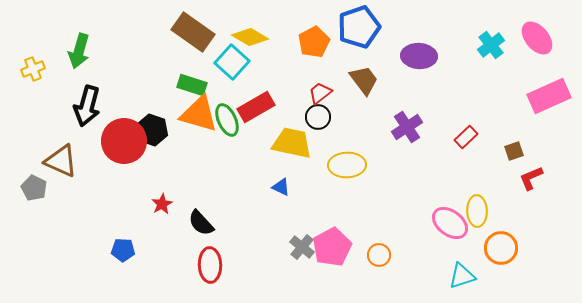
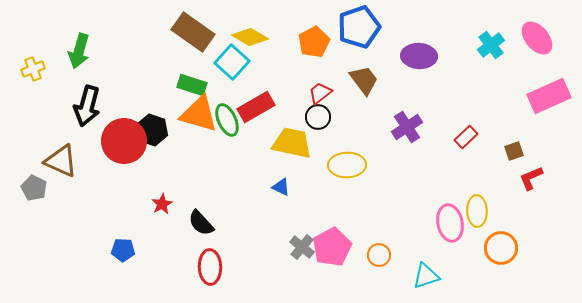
pink ellipse at (450, 223): rotated 42 degrees clockwise
red ellipse at (210, 265): moved 2 px down
cyan triangle at (462, 276): moved 36 px left
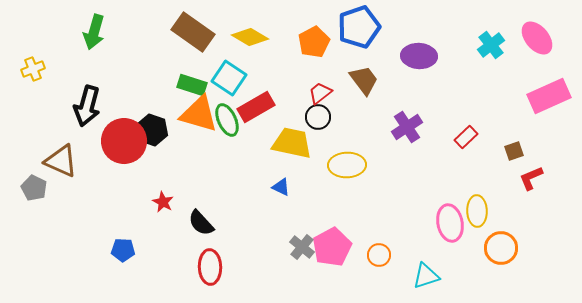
green arrow at (79, 51): moved 15 px right, 19 px up
cyan square at (232, 62): moved 3 px left, 16 px down; rotated 8 degrees counterclockwise
red star at (162, 204): moved 1 px right, 2 px up; rotated 15 degrees counterclockwise
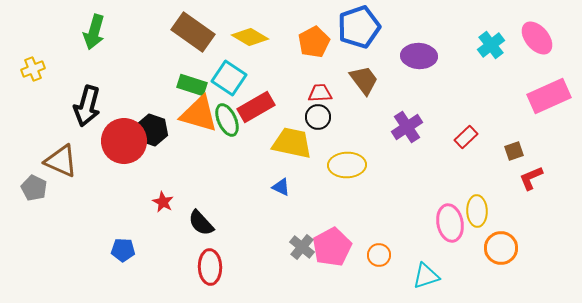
red trapezoid at (320, 93): rotated 35 degrees clockwise
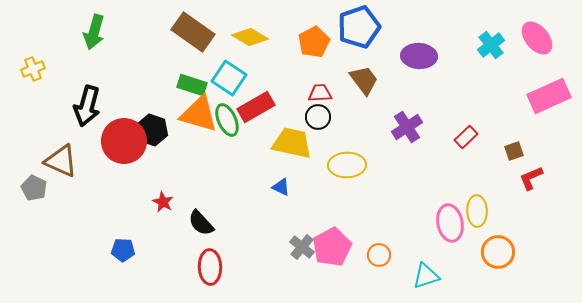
orange circle at (501, 248): moved 3 px left, 4 px down
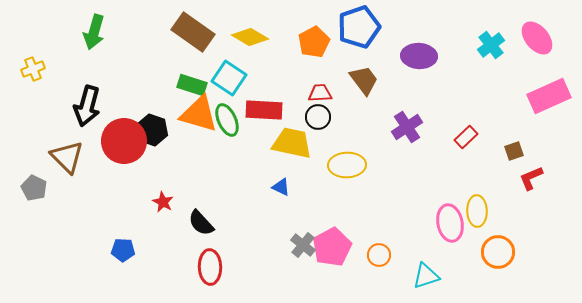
red rectangle at (256, 107): moved 8 px right, 3 px down; rotated 33 degrees clockwise
brown triangle at (61, 161): moved 6 px right, 4 px up; rotated 21 degrees clockwise
gray cross at (302, 247): moved 1 px right, 2 px up
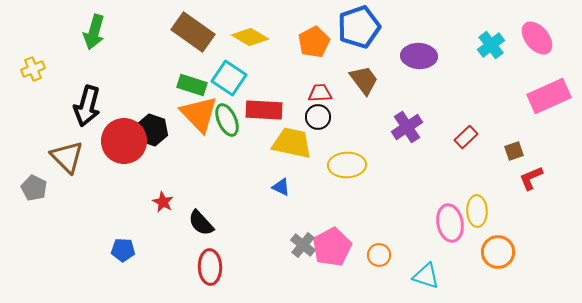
orange triangle at (199, 114): rotated 30 degrees clockwise
cyan triangle at (426, 276): rotated 36 degrees clockwise
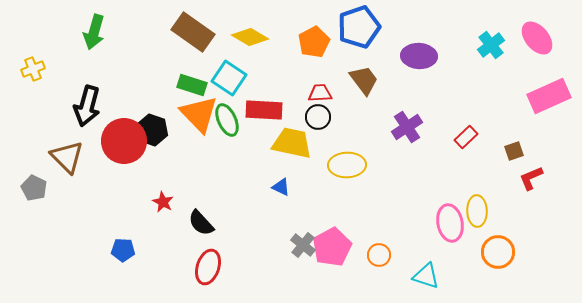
red ellipse at (210, 267): moved 2 px left; rotated 20 degrees clockwise
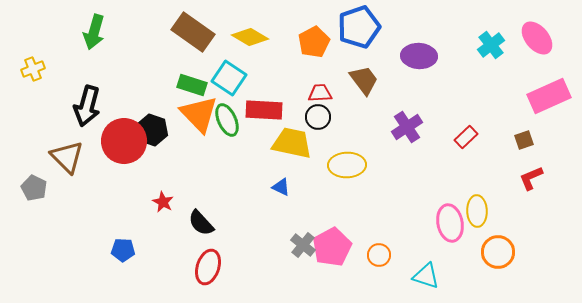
brown square at (514, 151): moved 10 px right, 11 px up
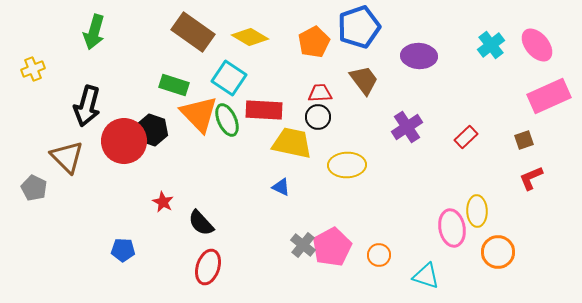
pink ellipse at (537, 38): moved 7 px down
green rectangle at (192, 85): moved 18 px left
pink ellipse at (450, 223): moved 2 px right, 5 px down
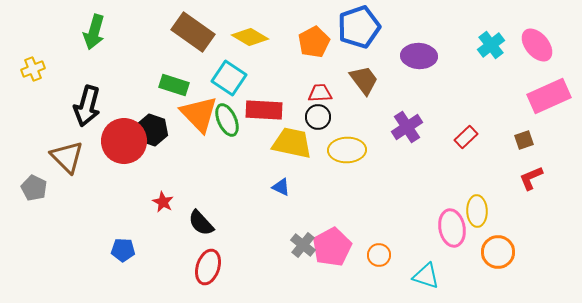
yellow ellipse at (347, 165): moved 15 px up
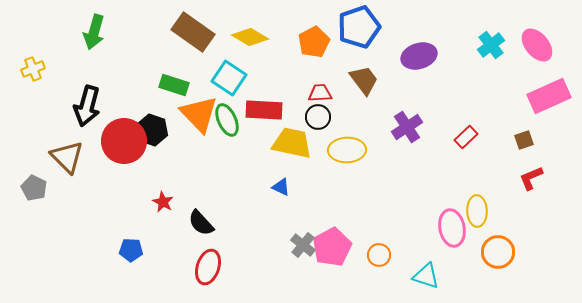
purple ellipse at (419, 56): rotated 20 degrees counterclockwise
blue pentagon at (123, 250): moved 8 px right
